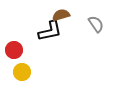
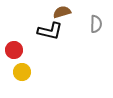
brown semicircle: moved 1 px right, 3 px up
gray semicircle: rotated 36 degrees clockwise
black L-shape: rotated 25 degrees clockwise
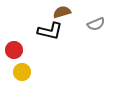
gray semicircle: rotated 66 degrees clockwise
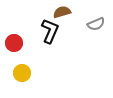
black L-shape: rotated 80 degrees counterclockwise
red circle: moved 7 px up
yellow circle: moved 1 px down
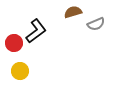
brown semicircle: moved 11 px right
black L-shape: moved 14 px left; rotated 30 degrees clockwise
yellow circle: moved 2 px left, 2 px up
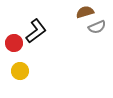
brown semicircle: moved 12 px right
gray semicircle: moved 1 px right, 3 px down
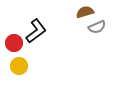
yellow circle: moved 1 px left, 5 px up
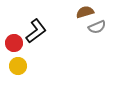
yellow circle: moved 1 px left
